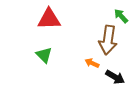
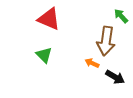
red triangle: rotated 25 degrees clockwise
brown arrow: moved 2 px left, 1 px down
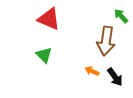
orange arrow: moved 8 px down
black arrow: rotated 24 degrees clockwise
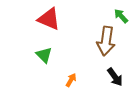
orange arrow: moved 21 px left, 9 px down; rotated 96 degrees clockwise
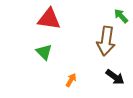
red triangle: rotated 15 degrees counterclockwise
green triangle: moved 3 px up
black arrow: rotated 18 degrees counterclockwise
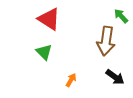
red triangle: rotated 25 degrees clockwise
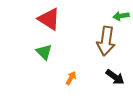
green arrow: rotated 56 degrees counterclockwise
orange arrow: moved 2 px up
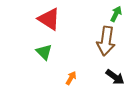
green arrow: moved 5 px left, 2 px up; rotated 126 degrees clockwise
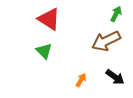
brown arrow: rotated 56 degrees clockwise
green triangle: moved 1 px up
orange arrow: moved 10 px right, 2 px down
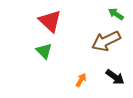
green arrow: rotated 84 degrees counterclockwise
red triangle: moved 1 px right, 2 px down; rotated 10 degrees clockwise
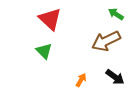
red triangle: moved 2 px up
